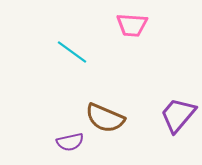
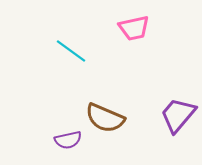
pink trapezoid: moved 2 px right, 3 px down; rotated 16 degrees counterclockwise
cyan line: moved 1 px left, 1 px up
purple semicircle: moved 2 px left, 2 px up
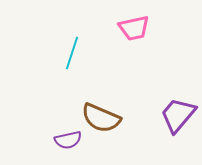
cyan line: moved 1 px right, 2 px down; rotated 72 degrees clockwise
brown semicircle: moved 4 px left
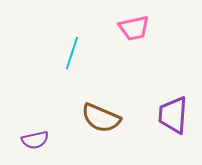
purple trapezoid: moved 5 px left; rotated 36 degrees counterclockwise
purple semicircle: moved 33 px left
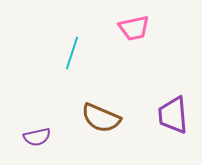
purple trapezoid: rotated 9 degrees counterclockwise
purple semicircle: moved 2 px right, 3 px up
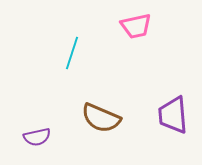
pink trapezoid: moved 2 px right, 2 px up
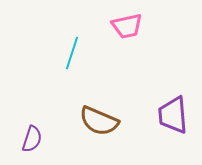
pink trapezoid: moved 9 px left
brown semicircle: moved 2 px left, 3 px down
purple semicircle: moved 5 px left, 2 px down; rotated 60 degrees counterclockwise
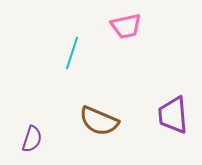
pink trapezoid: moved 1 px left
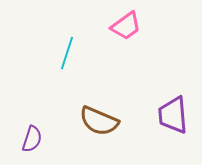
pink trapezoid: rotated 24 degrees counterclockwise
cyan line: moved 5 px left
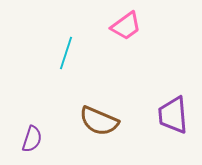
cyan line: moved 1 px left
